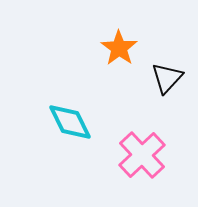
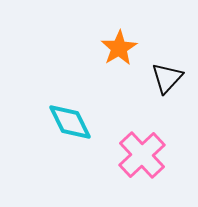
orange star: rotated 6 degrees clockwise
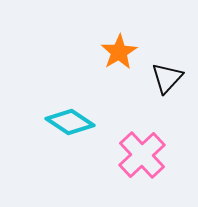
orange star: moved 4 px down
cyan diamond: rotated 30 degrees counterclockwise
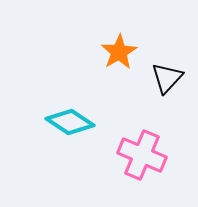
pink cross: rotated 24 degrees counterclockwise
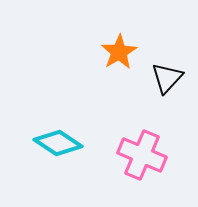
cyan diamond: moved 12 px left, 21 px down
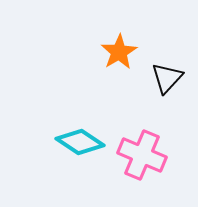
cyan diamond: moved 22 px right, 1 px up
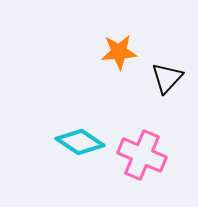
orange star: rotated 27 degrees clockwise
